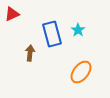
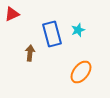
cyan star: rotated 16 degrees clockwise
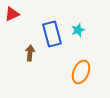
orange ellipse: rotated 15 degrees counterclockwise
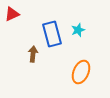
brown arrow: moved 3 px right, 1 px down
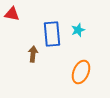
red triangle: rotated 35 degrees clockwise
blue rectangle: rotated 10 degrees clockwise
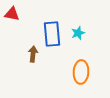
cyan star: moved 3 px down
orange ellipse: rotated 20 degrees counterclockwise
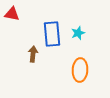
orange ellipse: moved 1 px left, 2 px up
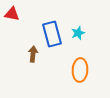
blue rectangle: rotated 10 degrees counterclockwise
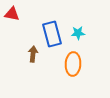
cyan star: rotated 16 degrees clockwise
orange ellipse: moved 7 px left, 6 px up
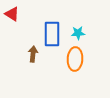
red triangle: rotated 21 degrees clockwise
blue rectangle: rotated 15 degrees clockwise
orange ellipse: moved 2 px right, 5 px up
